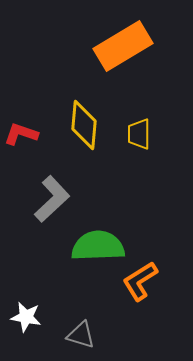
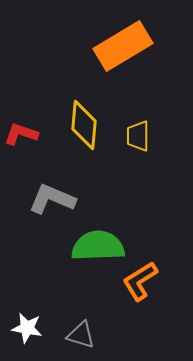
yellow trapezoid: moved 1 px left, 2 px down
gray L-shape: rotated 114 degrees counterclockwise
white star: moved 1 px right, 11 px down
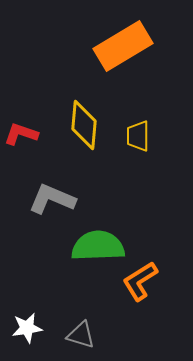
white star: rotated 20 degrees counterclockwise
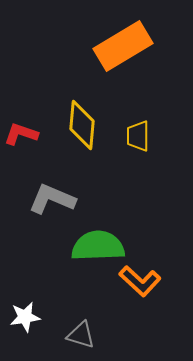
yellow diamond: moved 2 px left
orange L-shape: rotated 105 degrees counterclockwise
white star: moved 2 px left, 11 px up
